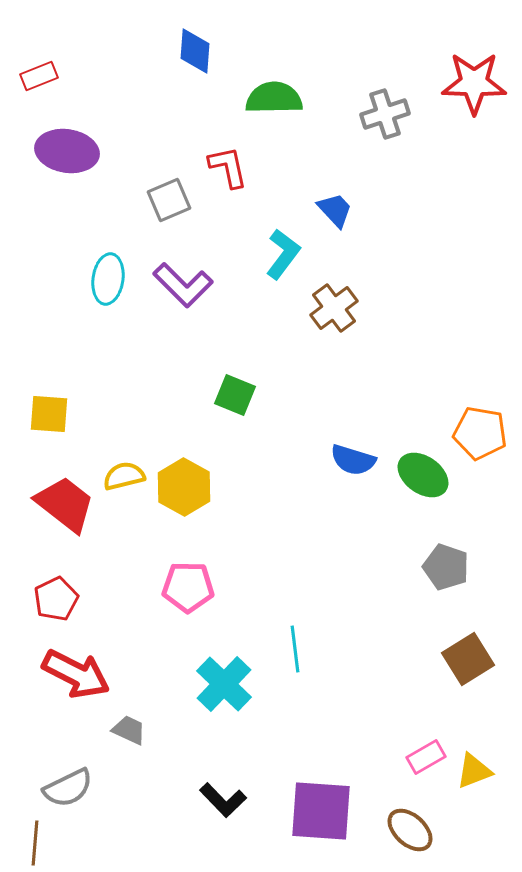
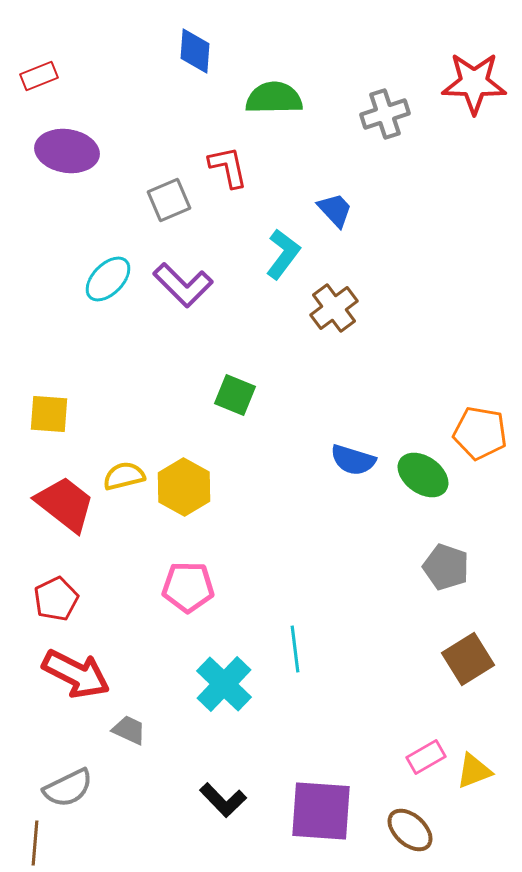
cyan ellipse: rotated 36 degrees clockwise
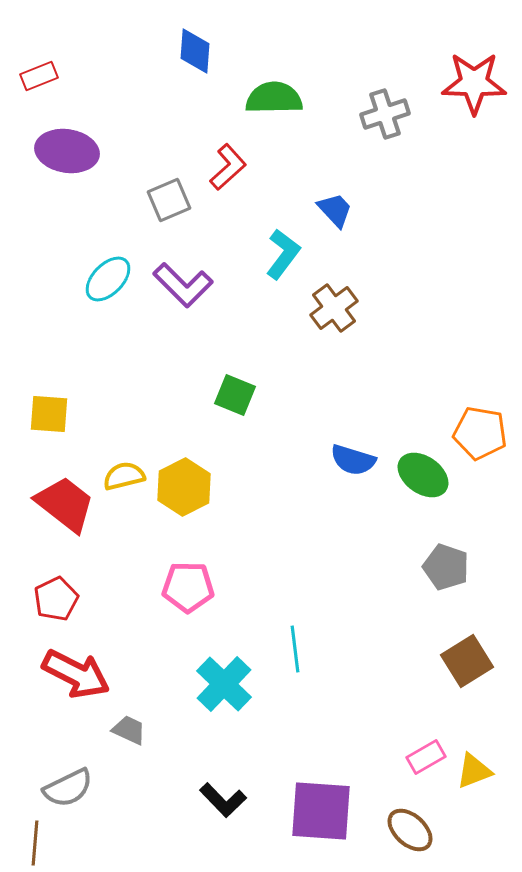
red L-shape: rotated 60 degrees clockwise
yellow hexagon: rotated 4 degrees clockwise
brown square: moved 1 px left, 2 px down
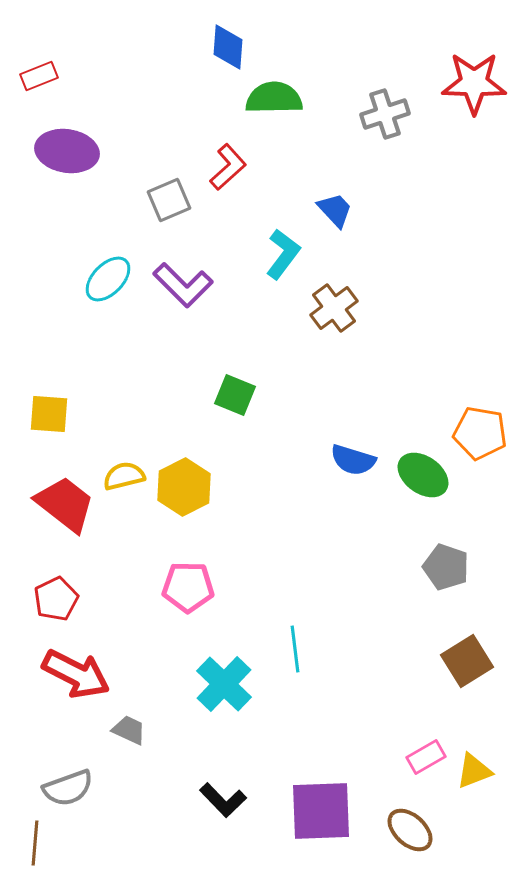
blue diamond: moved 33 px right, 4 px up
gray semicircle: rotated 6 degrees clockwise
purple square: rotated 6 degrees counterclockwise
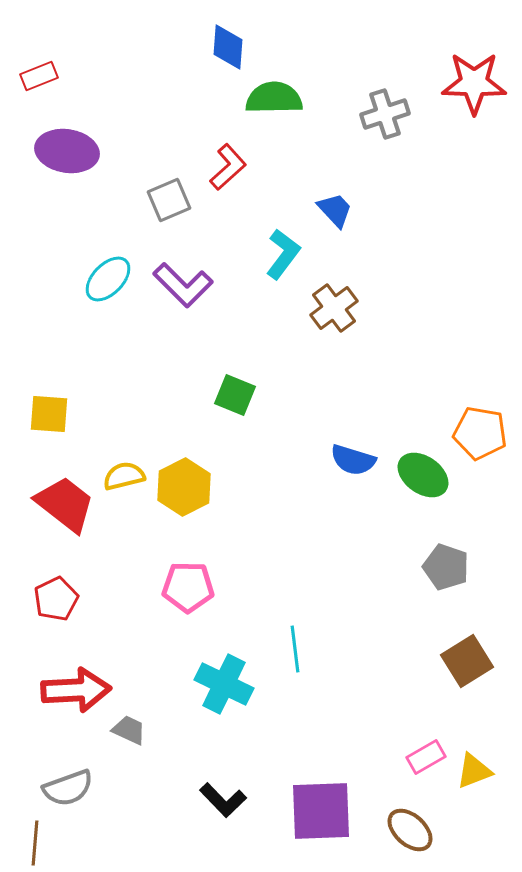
red arrow: moved 16 px down; rotated 30 degrees counterclockwise
cyan cross: rotated 18 degrees counterclockwise
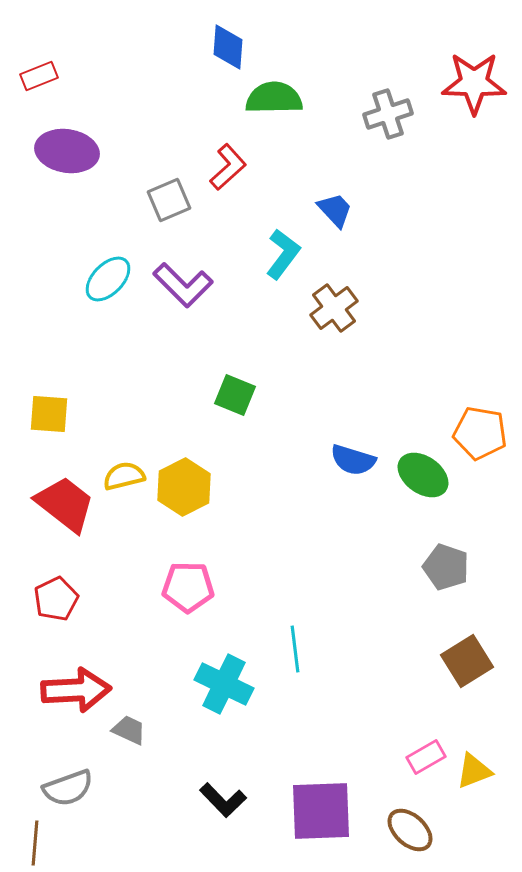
gray cross: moved 3 px right
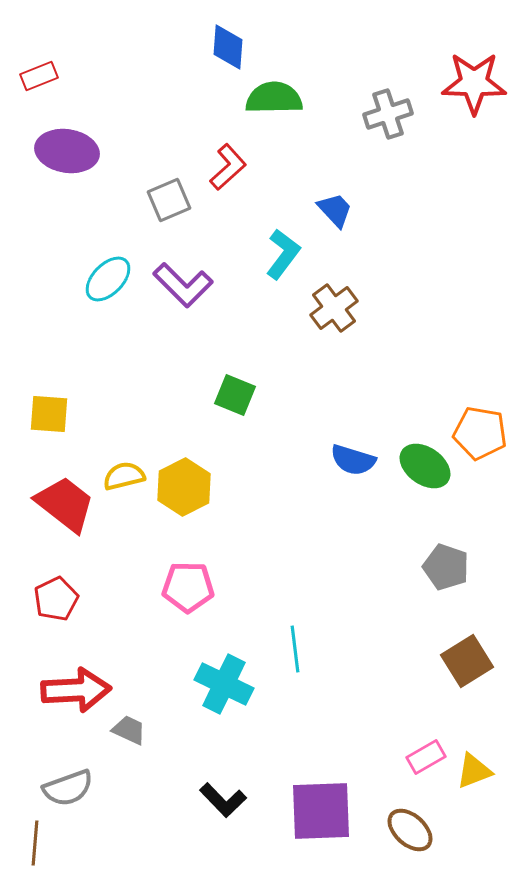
green ellipse: moved 2 px right, 9 px up
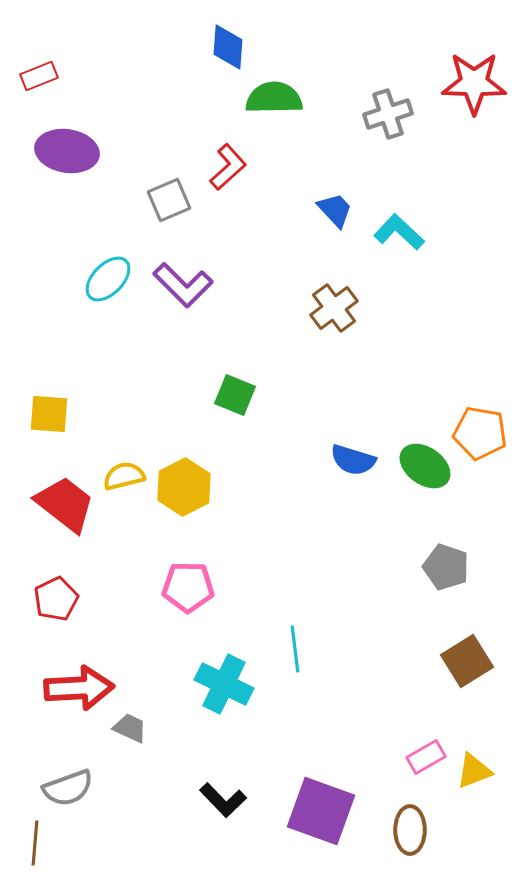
cyan L-shape: moved 116 px right, 22 px up; rotated 84 degrees counterclockwise
red arrow: moved 3 px right, 2 px up
gray trapezoid: moved 1 px right, 2 px up
purple square: rotated 22 degrees clockwise
brown ellipse: rotated 48 degrees clockwise
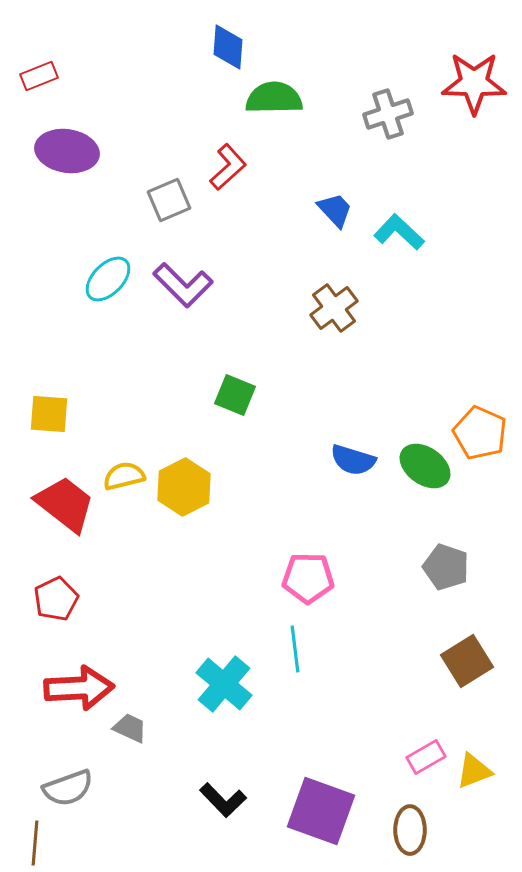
orange pentagon: rotated 14 degrees clockwise
pink pentagon: moved 120 px right, 9 px up
cyan cross: rotated 14 degrees clockwise
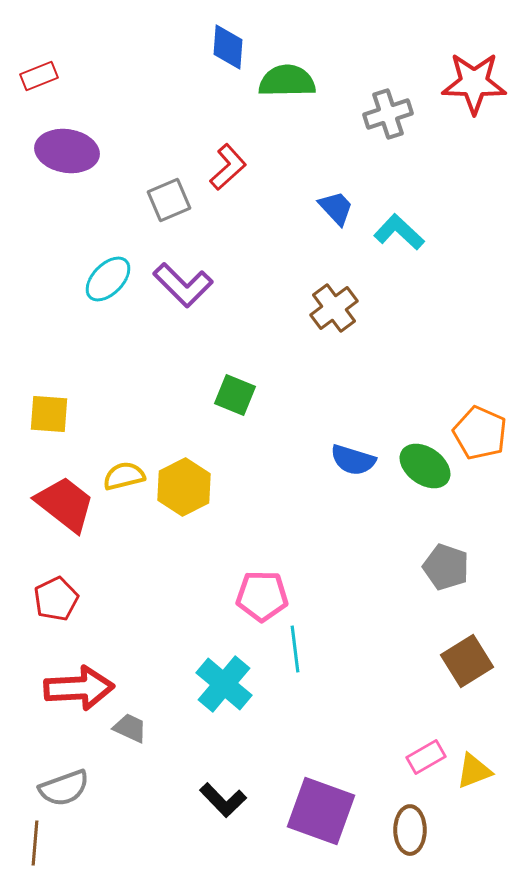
green semicircle: moved 13 px right, 17 px up
blue trapezoid: moved 1 px right, 2 px up
pink pentagon: moved 46 px left, 18 px down
gray semicircle: moved 4 px left
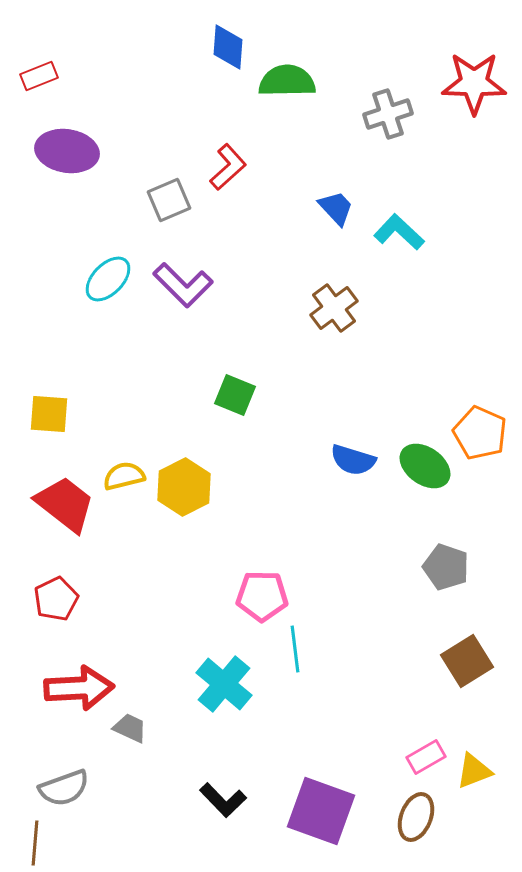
brown ellipse: moved 6 px right, 13 px up; rotated 21 degrees clockwise
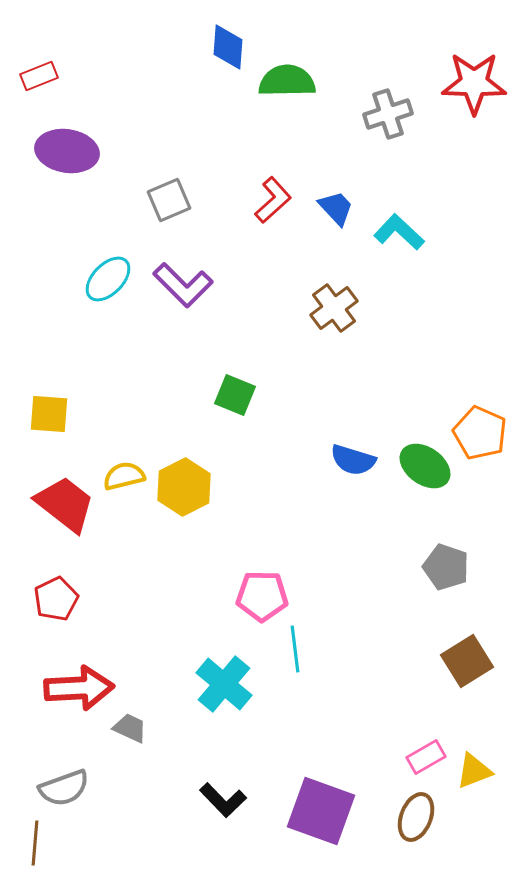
red L-shape: moved 45 px right, 33 px down
